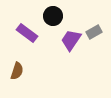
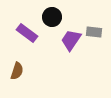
black circle: moved 1 px left, 1 px down
gray rectangle: rotated 35 degrees clockwise
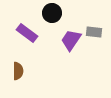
black circle: moved 4 px up
brown semicircle: moved 1 px right; rotated 18 degrees counterclockwise
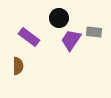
black circle: moved 7 px right, 5 px down
purple rectangle: moved 2 px right, 4 px down
brown semicircle: moved 5 px up
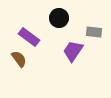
purple trapezoid: moved 2 px right, 11 px down
brown semicircle: moved 1 px right, 7 px up; rotated 36 degrees counterclockwise
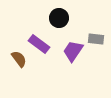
gray rectangle: moved 2 px right, 7 px down
purple rectangle: moved 10 px right, 7 px down
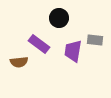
gray rectangle: moved 1 px left, 1 px down
purple trapezoid: rotated 25 degrees counterclockwise
brown semicircle: moved 3 px down; rotated 120 degrees clockwise
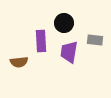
black circle: moved 5 px right, 5 px down
purple rectangle: moved 2 px right, 3 px up; rotated 50 degrees clockwise
purple trapezoid: moved 4 px left, 1 px down
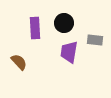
purple rectangle: moved 6 px left, 13 px up
brown semicircle: rotated 126 degrees counterclockwise
